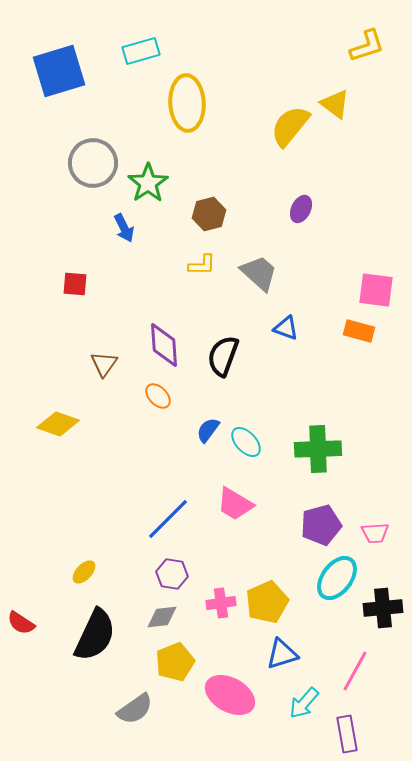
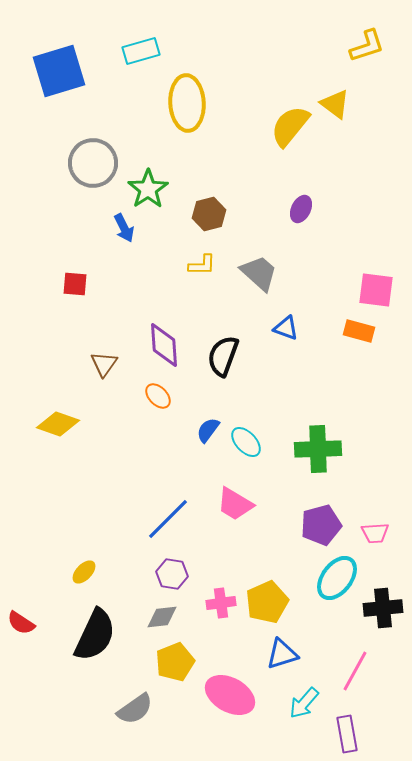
green star at (148, 183): moved 6 px down
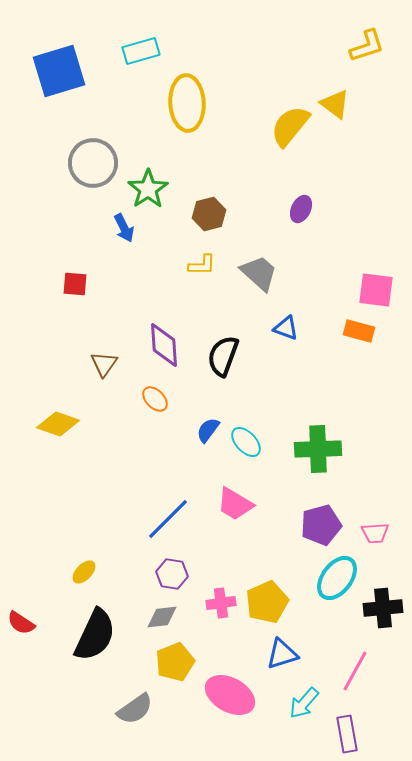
orange ellipse at (158, 396): moved 3 px left, 3 px down
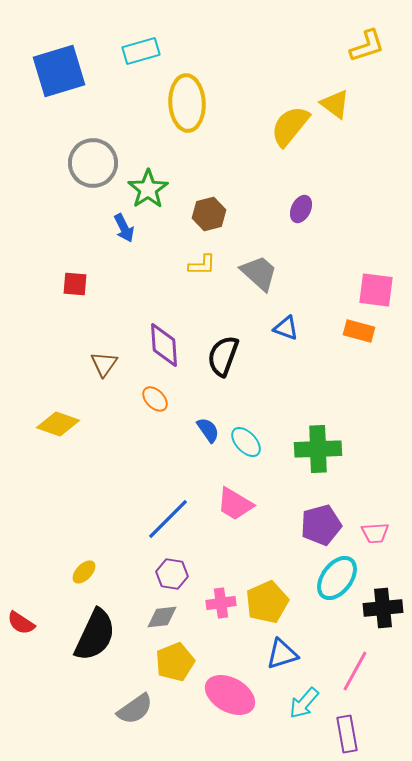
blue semicircle at (208, 430): rotated 108 degrees clockwise
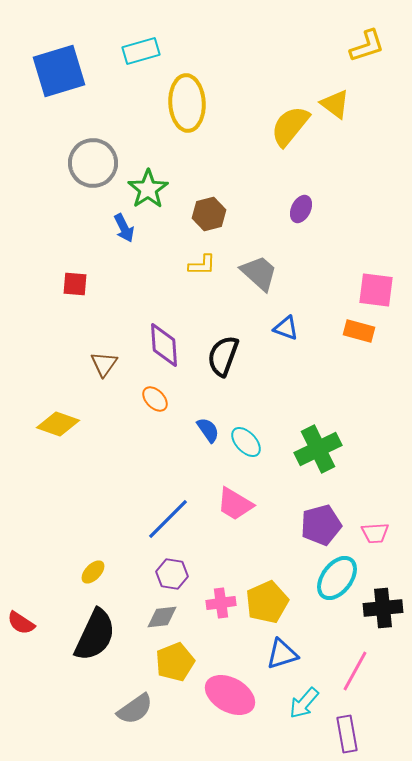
green cross at (318, 449): rotated 24 degrees counterclockwise
yellow ellipse at (84, 572): moved 9 px right
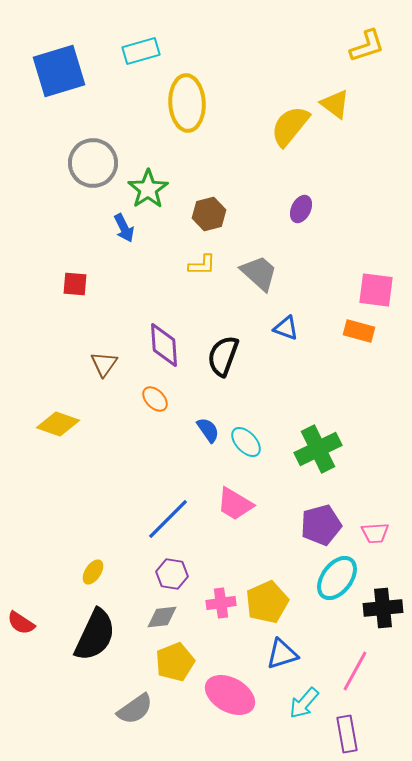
yellow ellipse at (93, 572): rotated 10 degrees counterclockwise
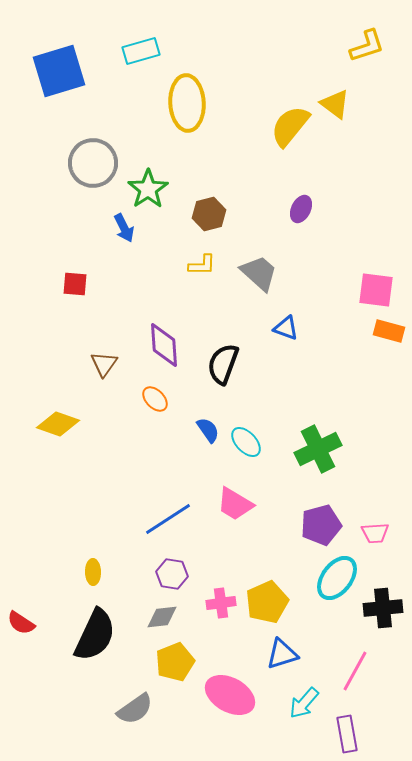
orange rectangle at (359, 331): moved 30 px right
black semicircle at (223, 356): moved 8 px down
blue line at (168, 519): rotated 12 degrees clockwise
yellow ellipse at (93, 572): rotated 35 degrees counterclockwise
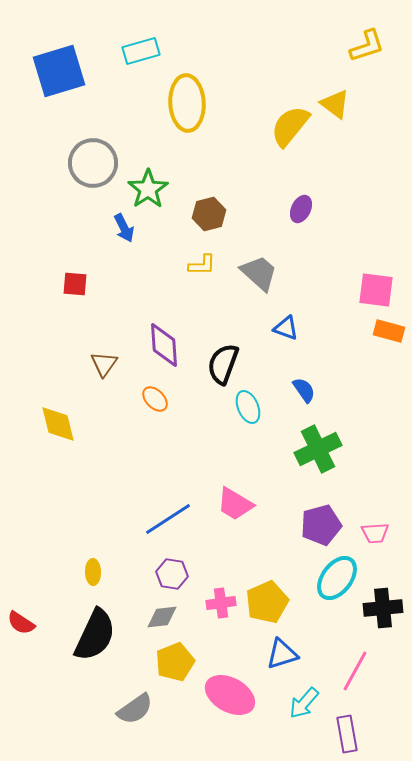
yellow diamond at (58, 424): rotated 57 degrees clockwise
blue semicircle at (208, 430): moved 96 px right, 40 px up
cyan ellipse at (246, 442): moved 2 px right, 35 px up; rotated 20 degrees clockwise
